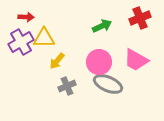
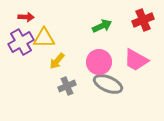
red cross: moved 3 px right, 2 px down
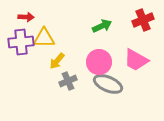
purple cross: rotated 25 degrees clockwise
gray cross: moved 1 px right, 5 px up
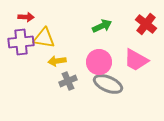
red cross: moved 3 px right, 4 px down; rotated 30 degrees counterclockwise
yellow triangle: rotated 10 degrees clockwise
yellow arrow: rotated 42 degrees clockwise
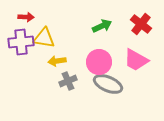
red cross: moved 5 px left
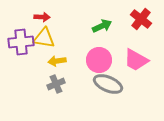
red arrow: moved 16 px right
red cross: moved 5 px up
pink circle: moved 2 px up
gray cross: moved 12 px left, 3 px down
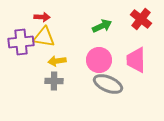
yellow triangle: moved 1 px up
pink trapezoid: rotated 60 degrees clockwise
gray cross: moved 2 px left, 3 px up; rotated 24 degrees clockwise
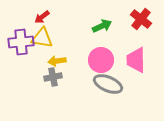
red arrow: rotated 140 degrees clockwise
yellow triangle: moved 2 px left, 1 px down
pink circle: moved 2 px right
gray cross: moved 1 px left, 4 px up; rotated 12 degrees counterclockwise
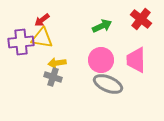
red arrow: moved 3 px down
yellow arrow: moved 2 px down
gray cross: rotated 30 degrees clockwise
